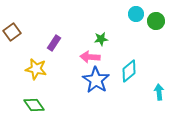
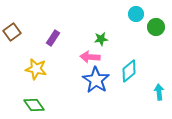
green circle: moved 6 px down
purple rectangle: moved 1 px left, 5 px up
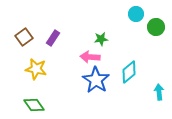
brown square: moved 12 px right, 5 px down
cyan diamond: moved 1 px down
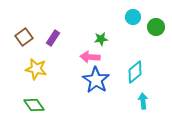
cyan circle: moved 3 px left, 3 px down
cyan diamond: moved 6 px right
cyan arrow: moved 16 px left, 9 px down
